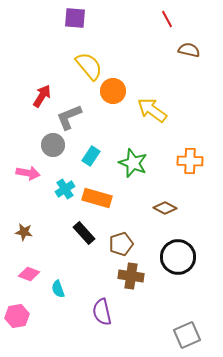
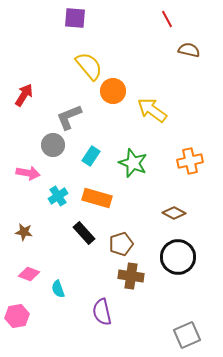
red arrow: moved 18 px left, 1 px up
orange cross: rotated 15 degrees counterclockwise
cyan cross: moved 7 px left, 7 px down
brown diamond: moved 9 px right, 5 px down
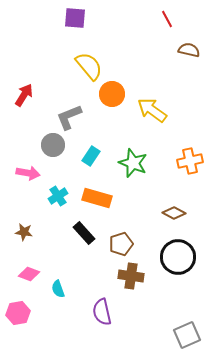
orange circle: moved 1 px left, 3 px down
pink hexagon: moved 1 px right, 3 px up
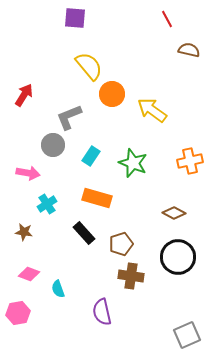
cyan cross: moved 11 px left, 8 px down
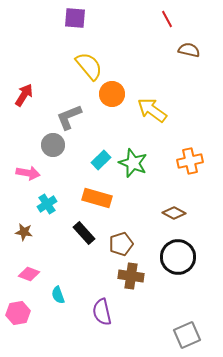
cyan rectangle: moved 10 px right, 4 px down; rotated 12 degrees clockwise
cyan semicircle: moved 6 px down
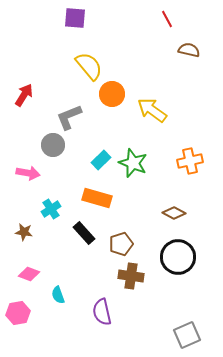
cyan cross: moved 4 px right, 5 px down
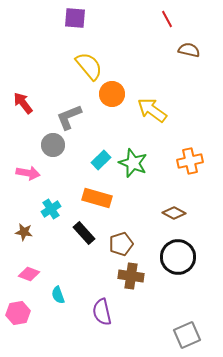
red arrow: moved 1 px left, 8 px down; rotated 70 degrees counterclockwise
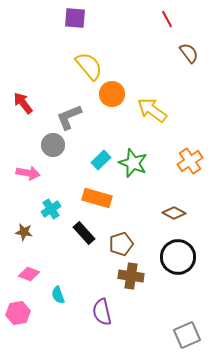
brown semicircle: moved 3 px down; rotated 40 degrees clockwise
orange cross: rotated 20 degrees counterclockwise
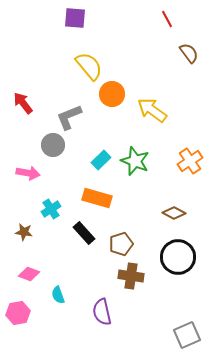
green star: moved 2 px right, 2 px up
